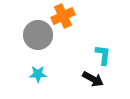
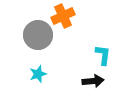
cyan star: rotated 18 degrees counterclockwise
black arrow: moved 2 px down; rotated 35 degrees counterclockwise
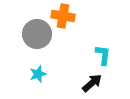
orange cross: rotated 35 degrees clockwise
gray circle: moved 1 px left, 1 px up
black arrow: moved 1 px left, 2 px down; rotated 35 degrees counterclockwise
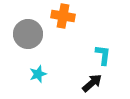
gray circle: moved 9 px left
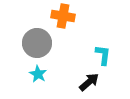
gray circle: moved 9 px right, 9 px down
cyan star: rotated 24 degrees counterclockwise
black arrow: moved 3 px left, 1 px up
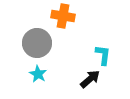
black arrow: moved 1 px right, 3 px up
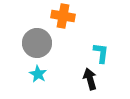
cyan L-shape: moved 2 px left, 2 px up
black arrow: rotated 65 degrees counterclockwise
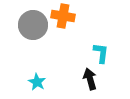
gray circle: moved 4 px left, 18 px up
cyan star: moved 1 px left, 8 px down
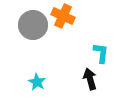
orange cross: rotated 15 degrees clockwise
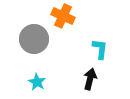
gray circle: moved 1 px right, 14 px down
cyan L-shape: moved 1 px left, 4 px up
black arrow: rotated 30 degrees clockwise
